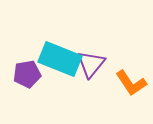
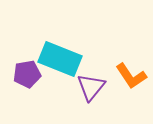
purple triangle: moved 23 px down
orange L-shape: moved 7 px up
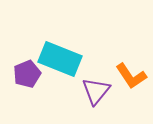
purple pentagon: rotated 12 degrees counterclockwise
purple triangle: moved 5 px right, 4 px down
